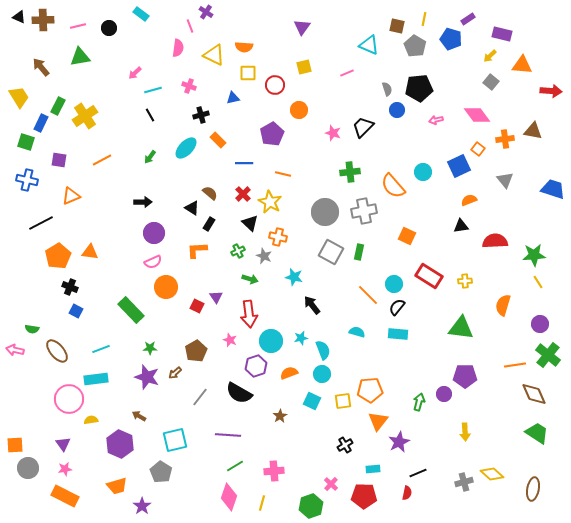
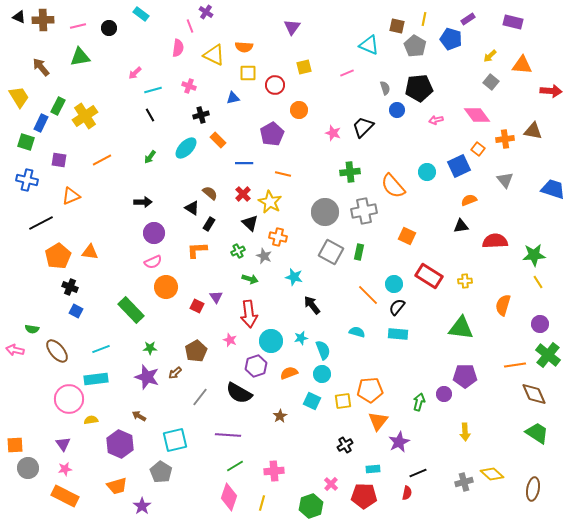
purple triangle at (302, 27): moved 10 px left
purple rectangle at (502, 34): moved 11 px right, 12 px up
gray semicircle at (387, 89): moved 2 px left, 1 px up
cyan circle at (423, 172): moved 4 px right
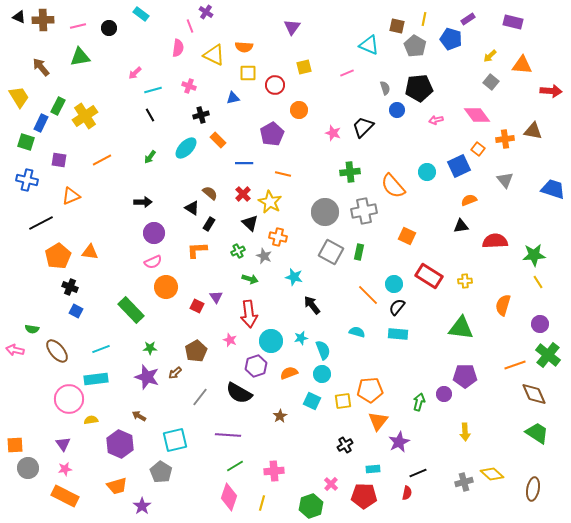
orange line at (515, 365): rotated 10 degrees counterclockwise
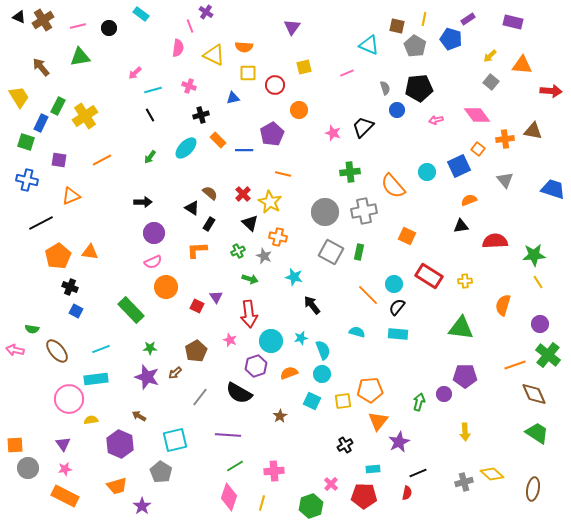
brown cross at (43, 20): rotated 30 degrees counterclockwise
blue line at (244, 163): moved 13 px up
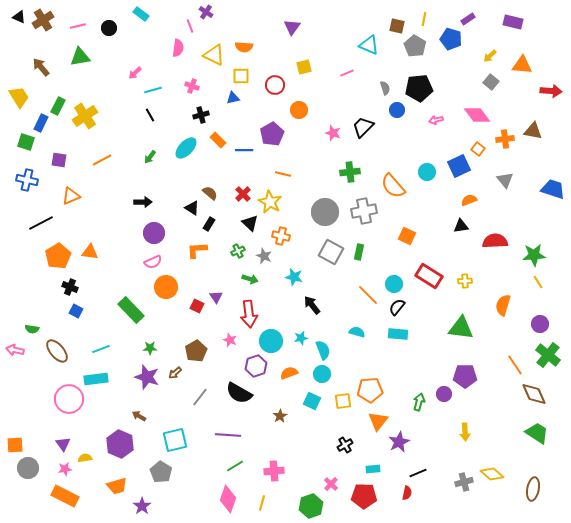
yellow square at (248, 73): moved 7 px left, 3 px down
pink cross at (189, 86): moved 3 px right
orange cross at (278, 237): moved 3 px right, 1 px up
orange line at (515, 365): rotated 75 degrees clockwise
yellow semicircle at (91, 420): moved 6 px left, 38 px down
pink diamond at (229, 497): moved 1 px left, 2 px down
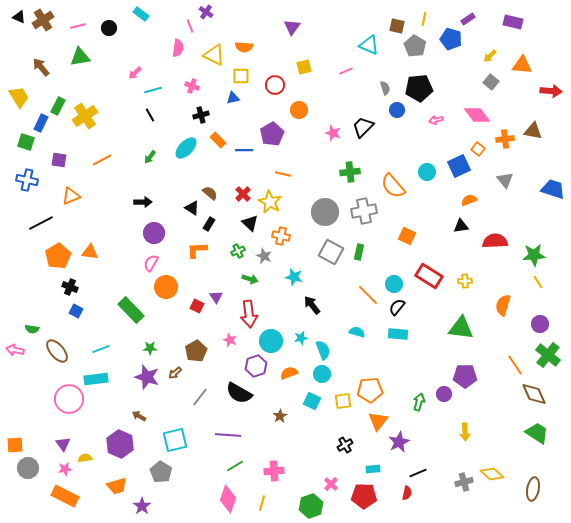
pink line at (347, 73): moved 1 px left, 2 px up
pink semicircle at (153, 262): moved 2 px left, 1 px down; rotated 144 degrees clockwise
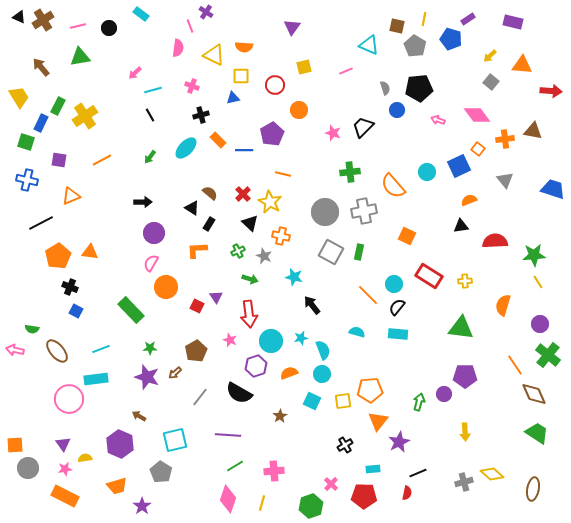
pink arrow at (436, 120): moved 2 px right; rotated 32 degrees clockwise
